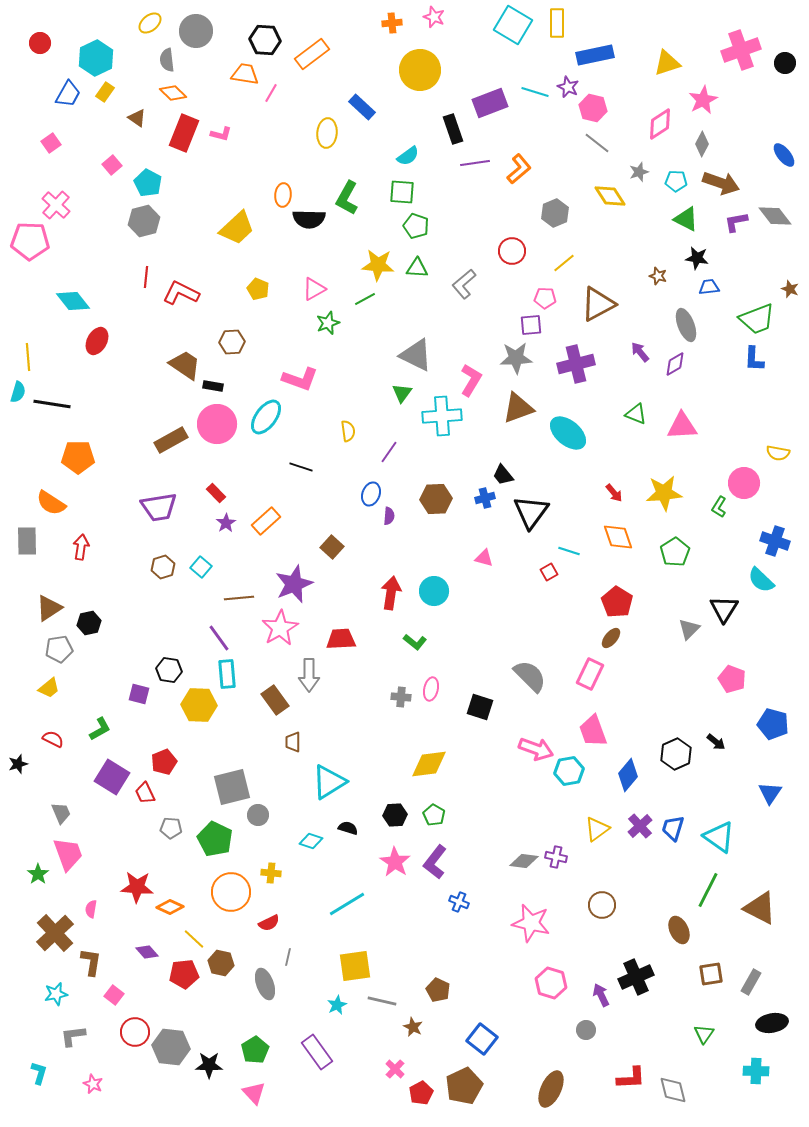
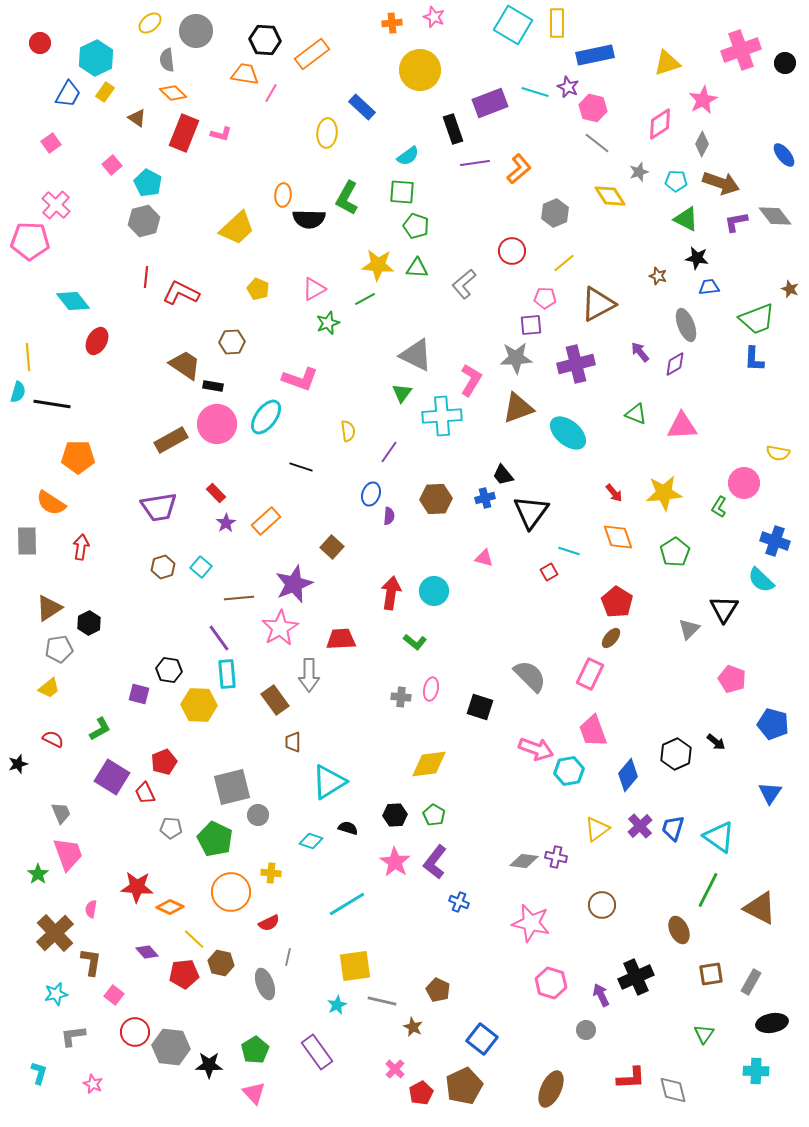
black hexagon at (89, 623): rotated 15 degrees counterclockwise
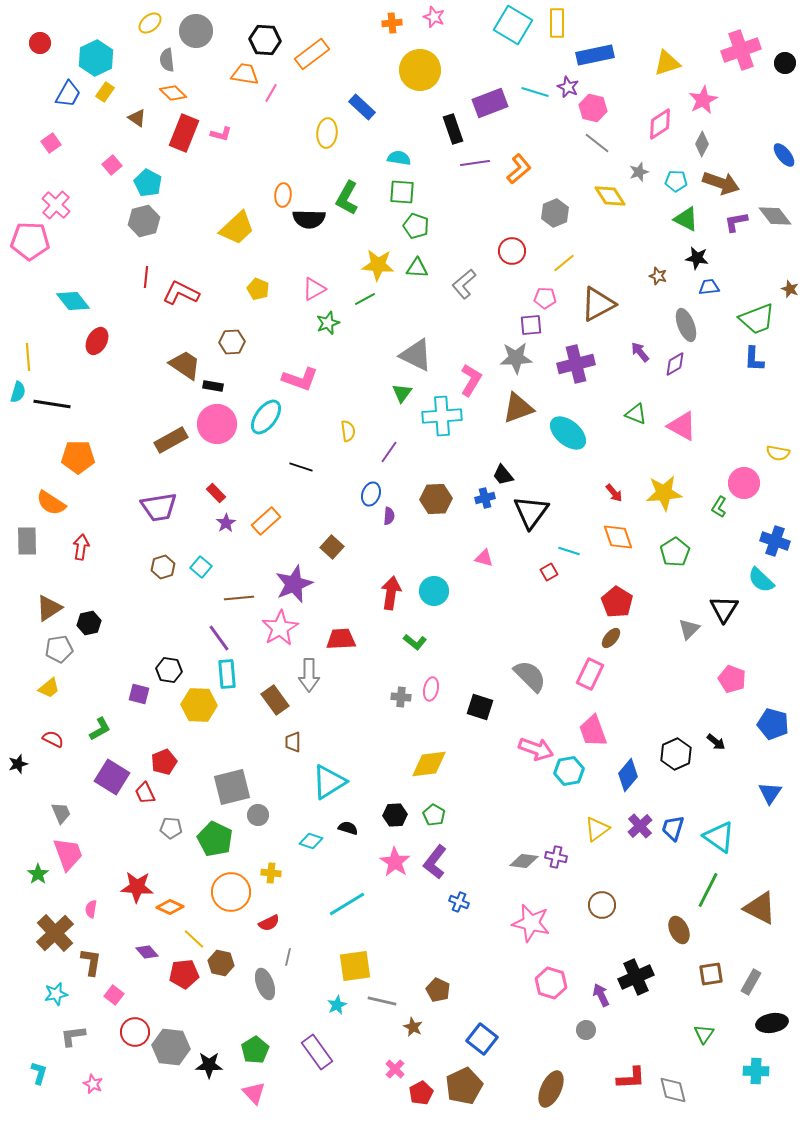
cyan semicircle at (408, 156): moved 9 px left, 2 px down; rotated 135 degrees counterclockwise
pink triangle at (682, 426): rotated 32 degrees clockwise
black hexagon at (89, 623): rotated 15 degrees clockwise
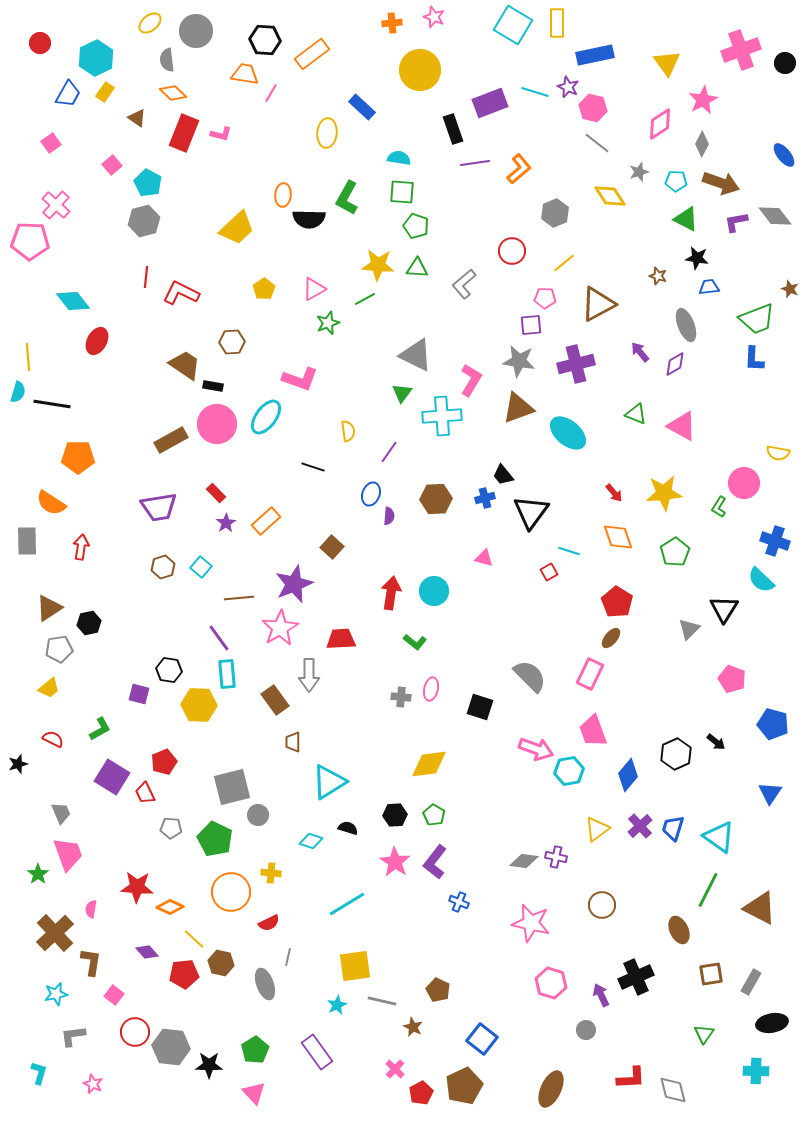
yellow triangle at (667, 63): rotated 48 degrees counterclockwise
yellow pentagon at (258, 289): moved 6 px right; rotated 15 degrees clockwise
gray star at (516, 358): moved 3 px right, 3 px down; rotated 12 degrees clockwise
black line at (301, 467): moved 12 px right
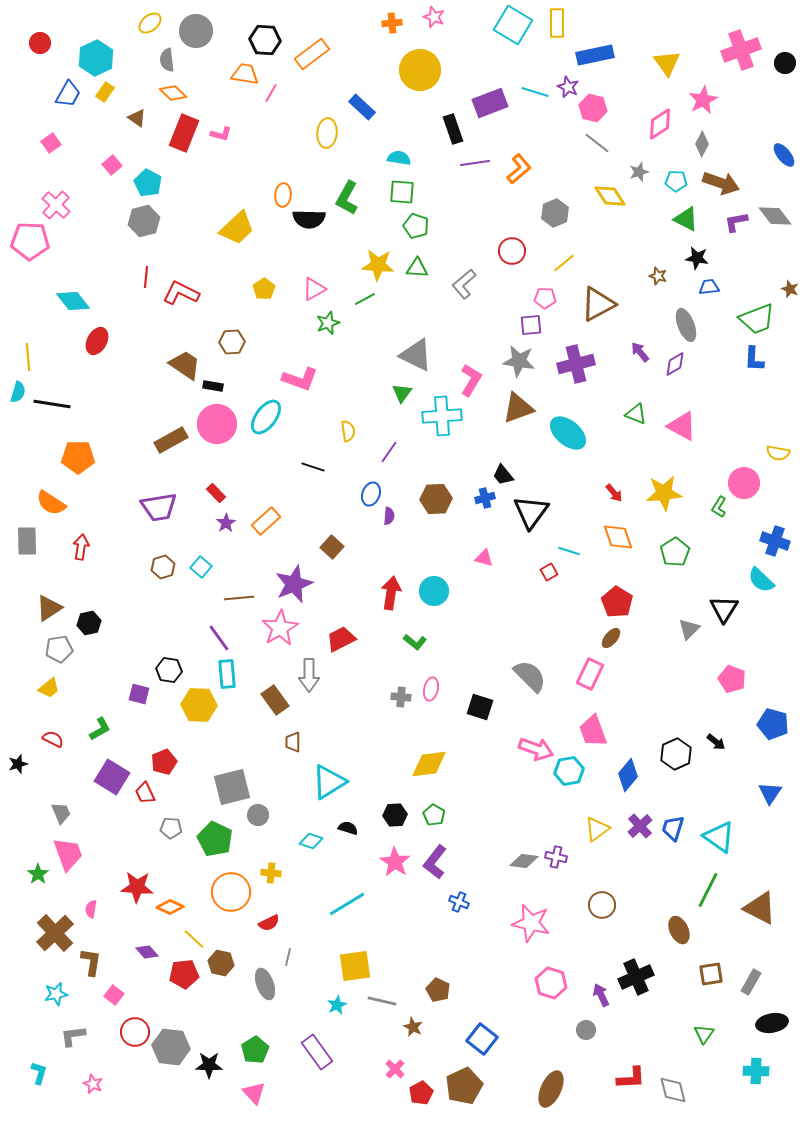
red trapezoid at (341, 639): rotated 24 degrees counterclockwise
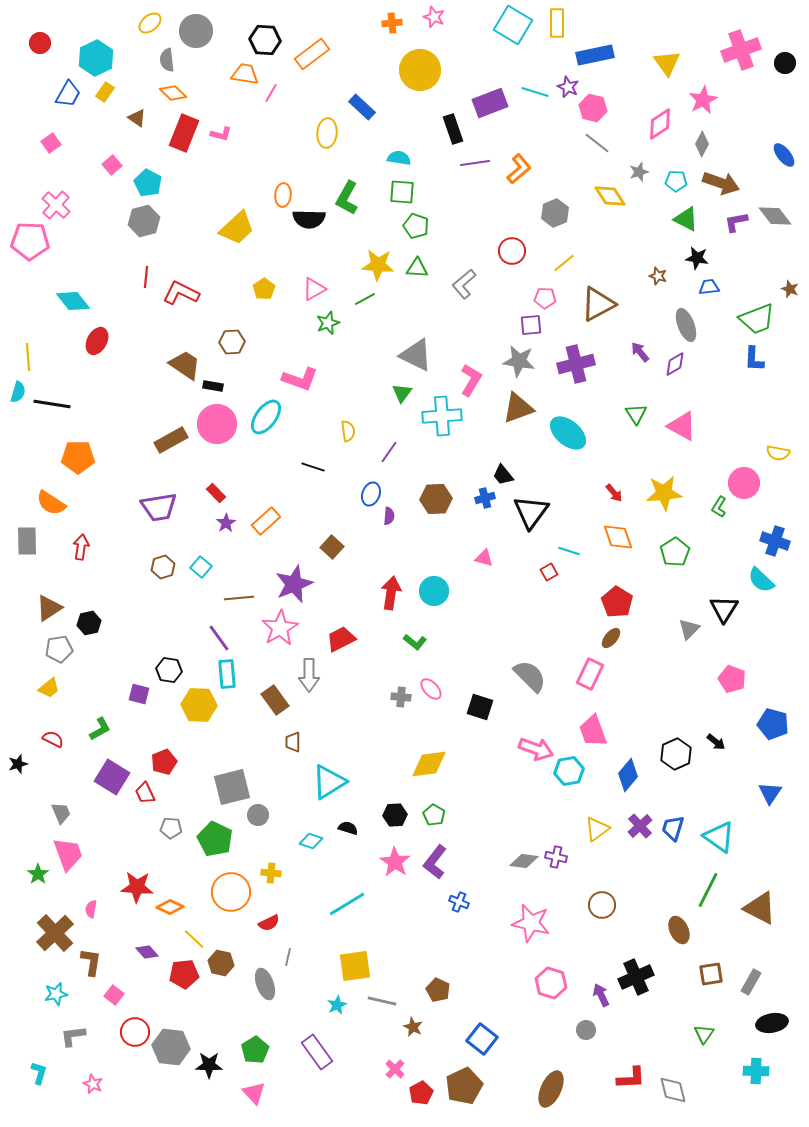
green triangle at (636, 414): rotated 35 degrees clockwise
pink ellipse at (431, 689): rotated 55 degrees counterclockwise
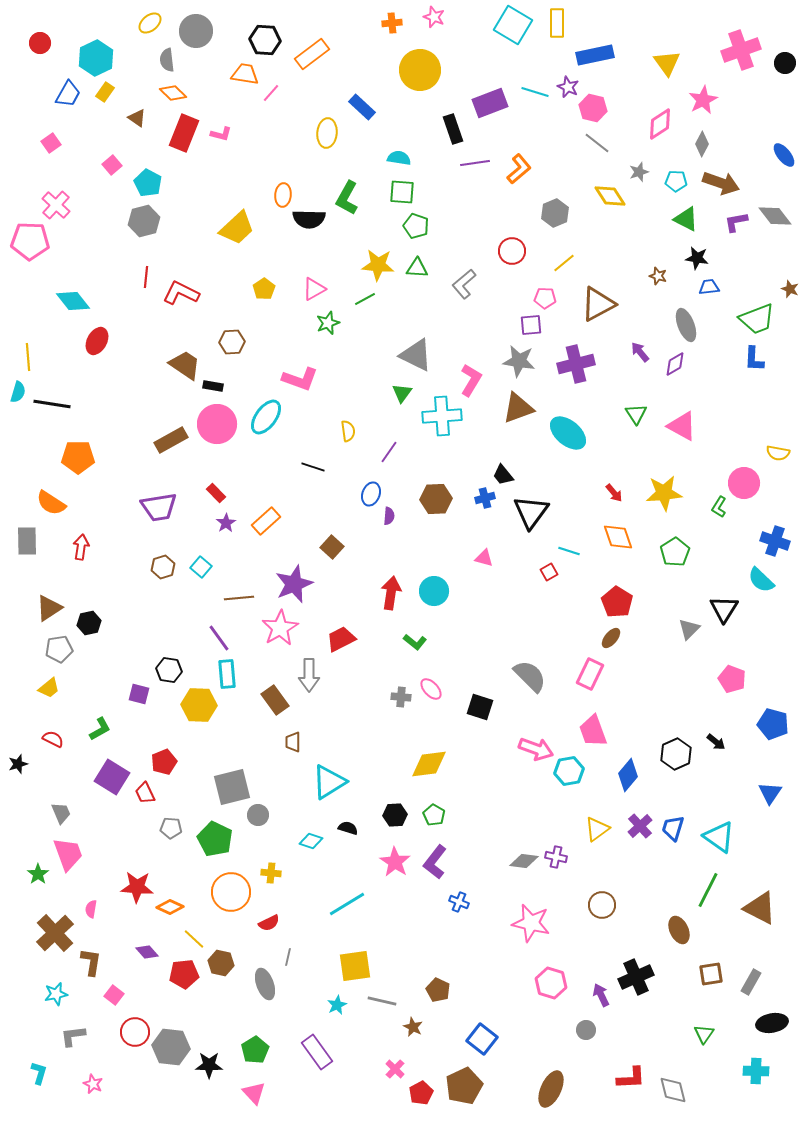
pink line at (271, 93): rotated 12 degrees clockwise
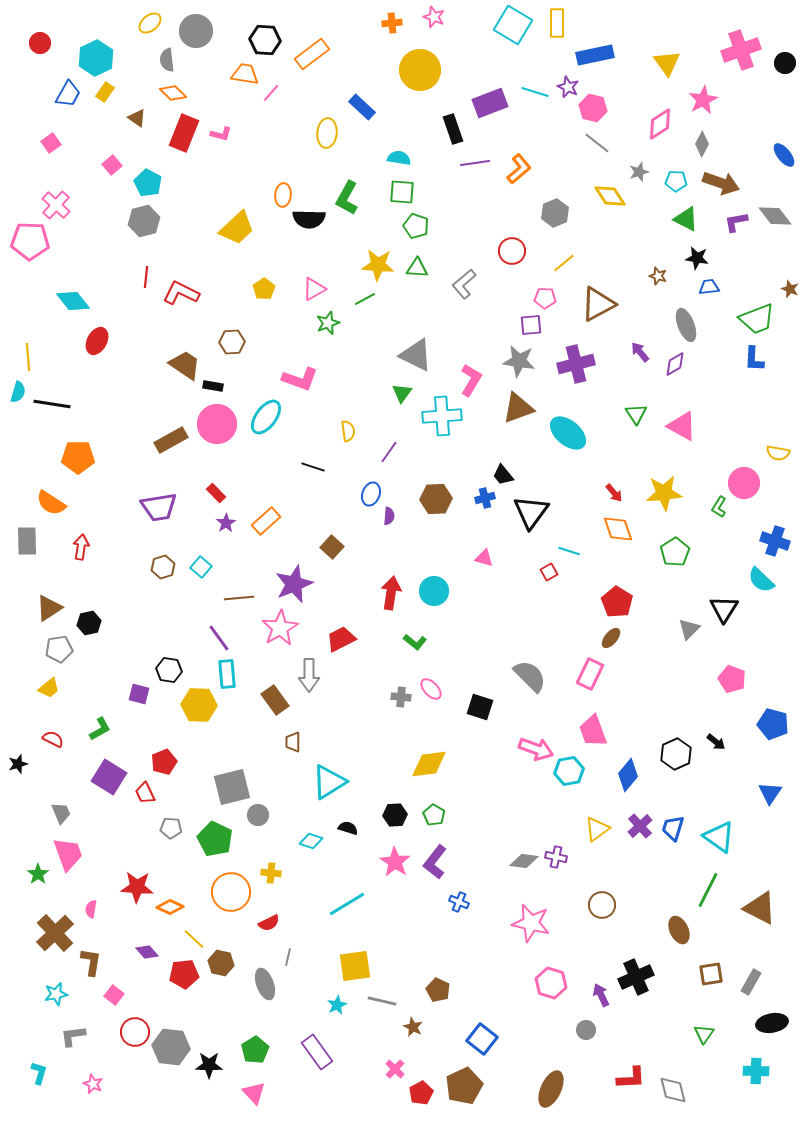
orange diamond at (618, 537): moved 8 px up
purple square at (112, 777): moved 3 px left
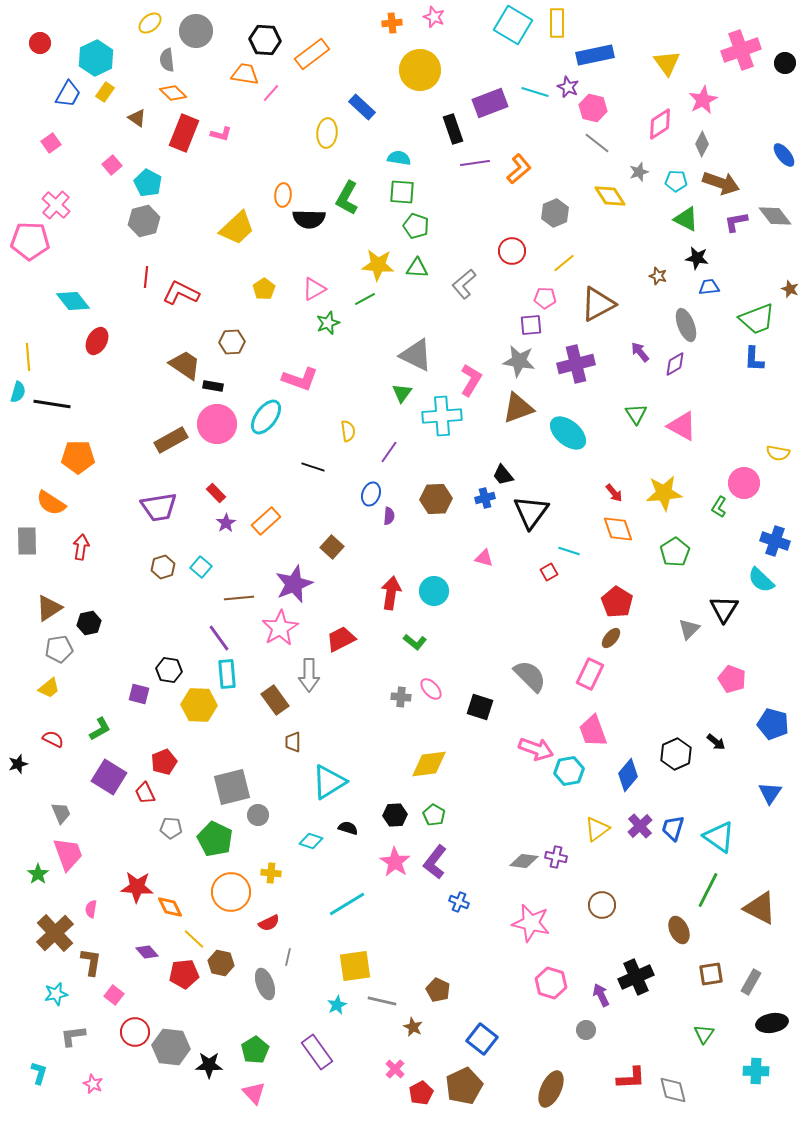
orange diamond at (170, 907): rotated 40 degrees clockwise
